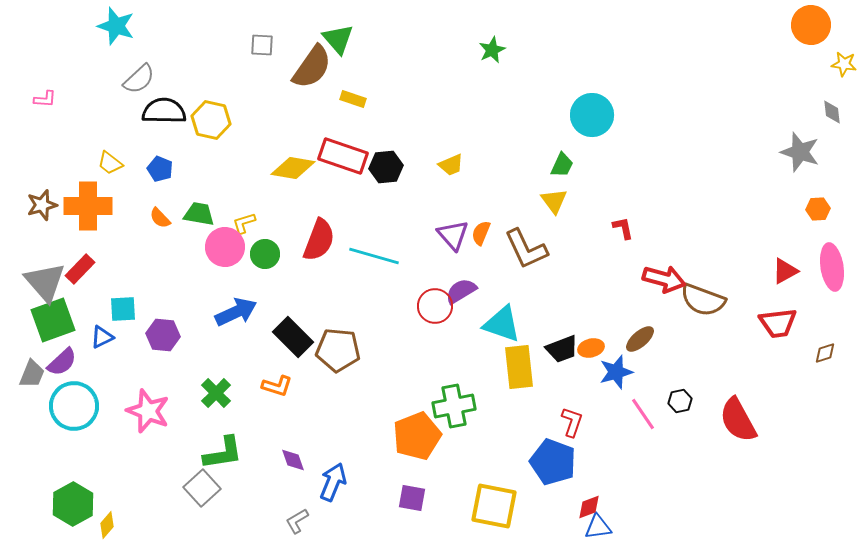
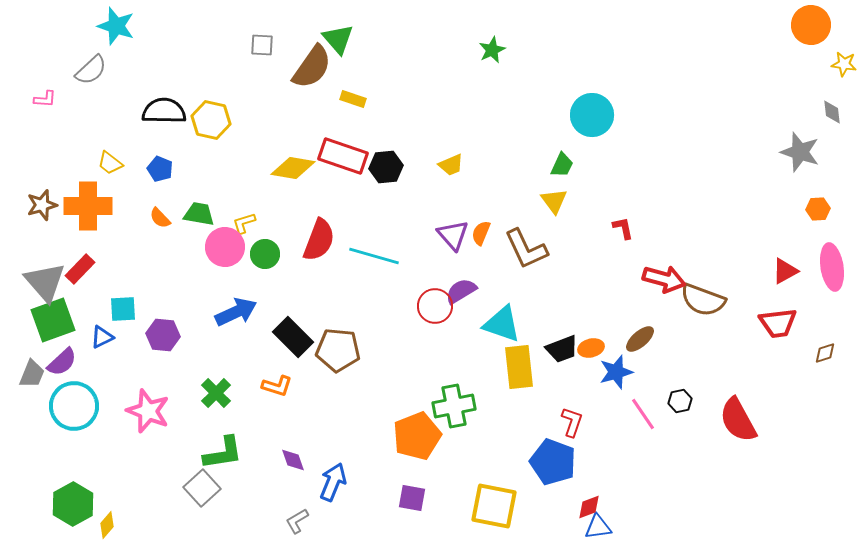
gray semicircle at (139, 79): moved 48 px left, 9 px up
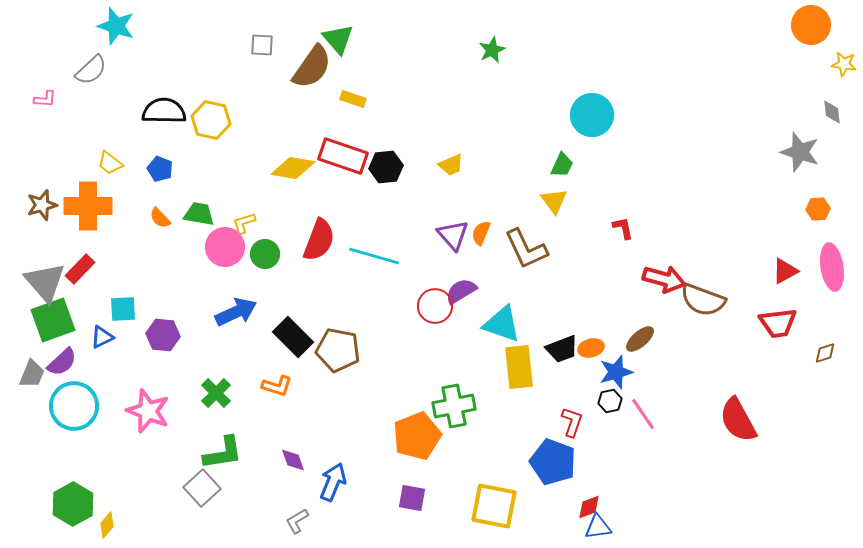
brown pentagon at (338, 350): rotated 6 degrees clockwise
black hexagon at (680, 401): moved 70 px left
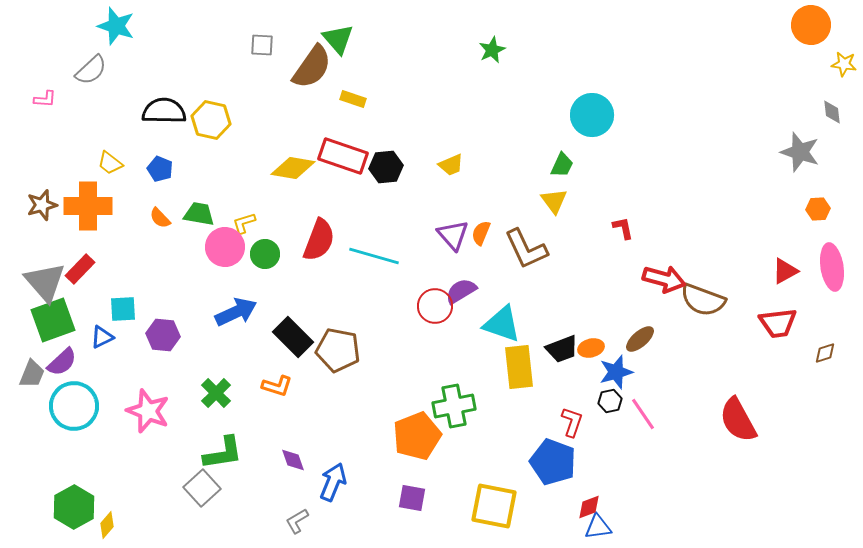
green hexagon at (73, 504): moved 1 px right, 3 px down
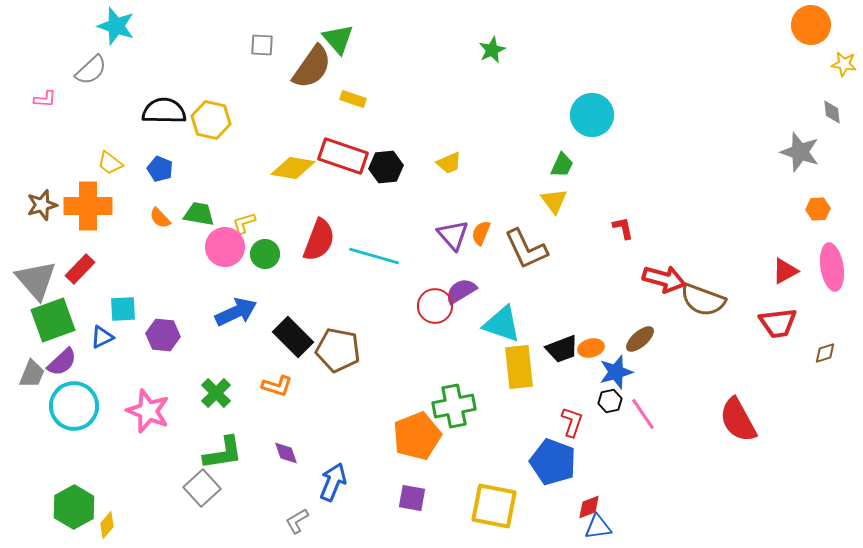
yellow trapezoid at (451, 165): moved 2 px left, 2 px up
gray triangle at (45, 282): moved 9 px left, 2 px up
purple diamond at (293, 460): moved 7 px left, 7 px up
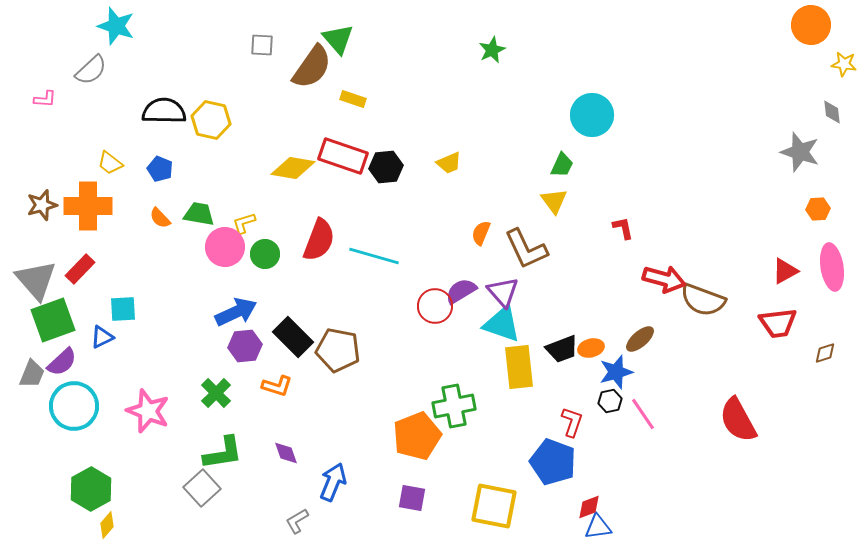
purple triangle at (453, 235): moved 50 px right, 57 px down
purple hexagon at (163, 335): moved 82 px right, 11 px down; rotated 12 degrees counterclockwise
green hexagon at (74, 507): moved 17 px right, 18 px up
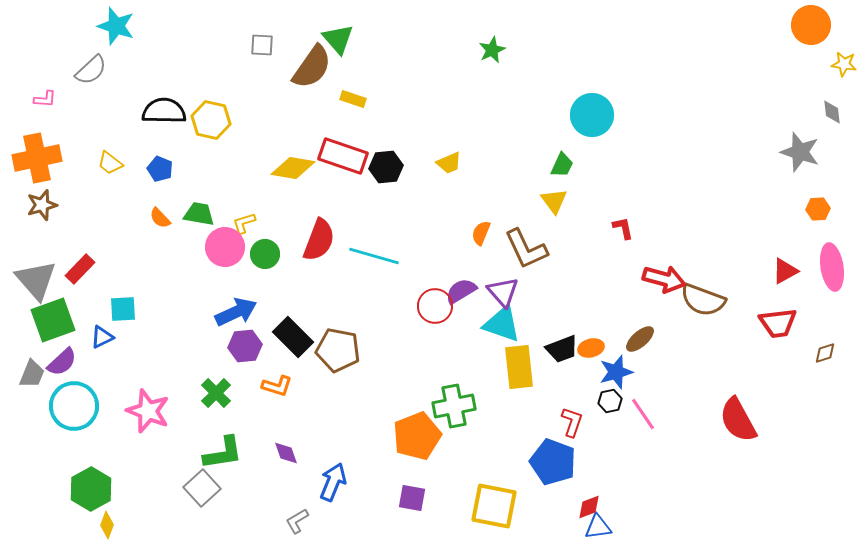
orange cross at (88, 206): moved 51 px left, 48 px up; rotated 12 degrees counterclockwise
yellow diamond at (107, 525): rotated 20 degrees counterclockwise
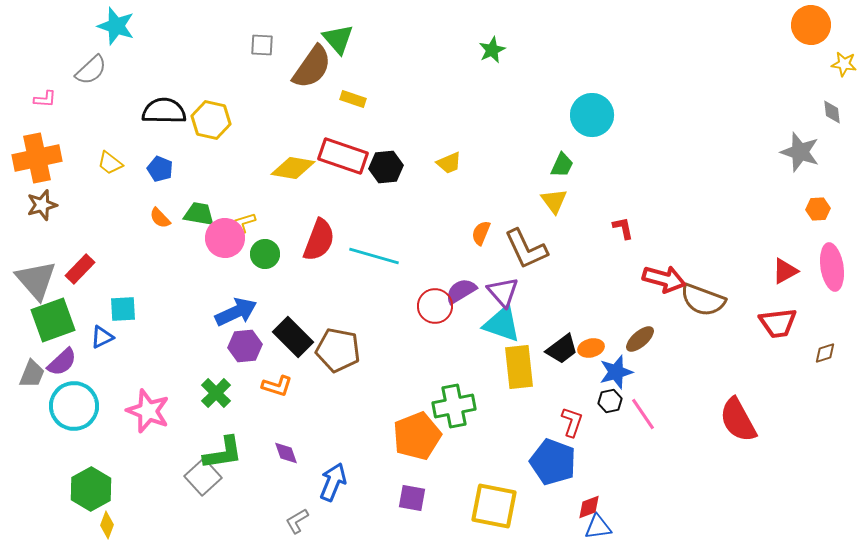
pink circle at (225, 247): moved 9 px up
black trapezoid at (562, 349): rotated 16 degrees counterclockwise
gray square at (202, 488): moved 1 px right, 11 px up
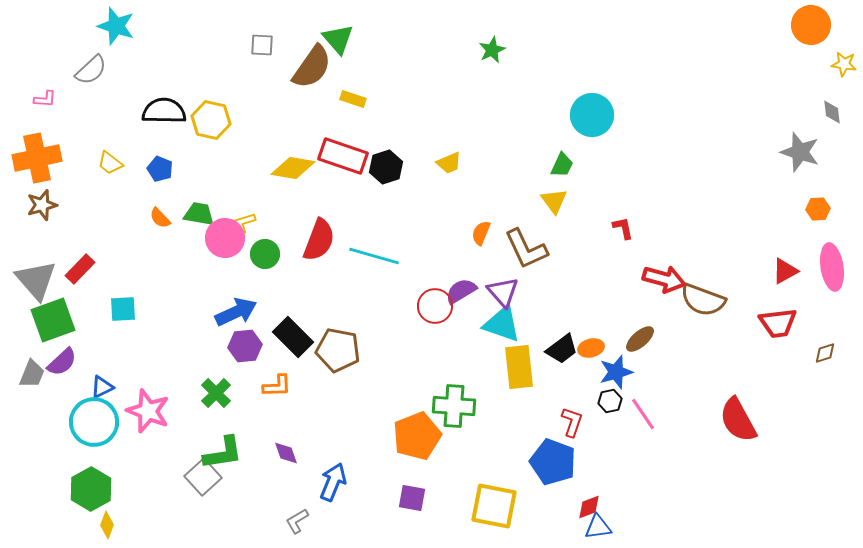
black hexagon at (386, 167): rotated 12 degrees counterclockwise
blue triangle at (102, 337): moved 50 px down
orange L-shape at (277, 386): rotated 20 degrees counterclockwise
cyan circle at (74, 406): moved 20 px right, 16 px down
green cross at (454, 406): rotated 15 degrees clockwise
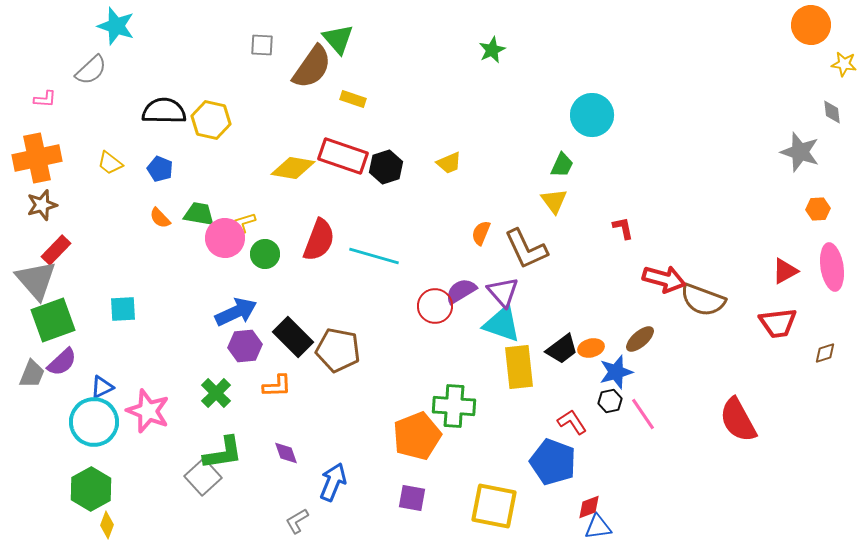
red rectangle at (80, 269): moved 24 px left, 19 px up
red L-shape at (572, 422): rotated 52 degrees counterclockwise
